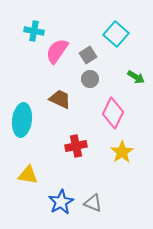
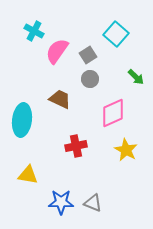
cyan cross: rotated 18 degrees clockwise
green arrow: rotated 12 degrees clockwise
pink diamond: rotated 40 degrees clockwise
yellow star: moved 4 px right, 2 px up; rotated 10 degrees counterclockwise
blue star: rotated 30 degrees clockwise
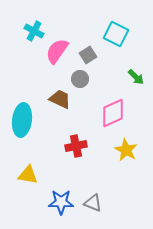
cyan square: rotated 15 degrees counterclockwise
gray circle: moved 10 px left
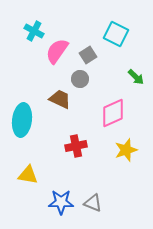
yellow star: rotated 25 degrees clockwise
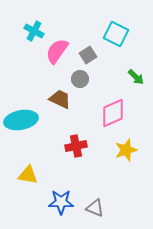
cyan ellipse: moved 1 px left; rotated 72 degrees clockwise
gray triangle: moved 2 px right, 5 px down
